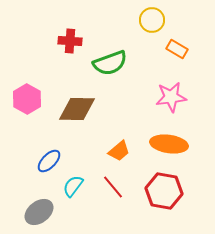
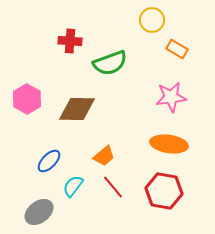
orange trapezoid: moved 15 px left, 5 px down
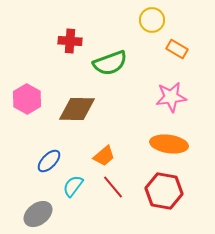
gray ellipse: moved 1 px left, 2 px down
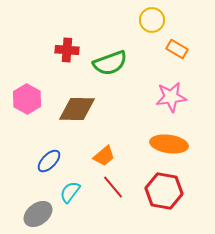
red cross: moved 3 px left, 9 px down
cyan semicircle: moved 3 px left, 6 px down
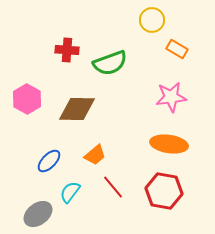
orange trapezoid: moved 9 px left, 1 px up
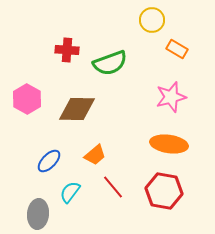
pink star: rotated 8 degrees counterclockwise
gray ellipse: rotated 48 degrees counterclockwise
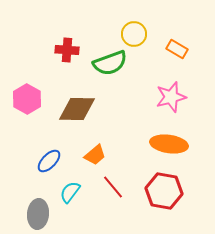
yellow circle: moved 18 px left, 14 px down
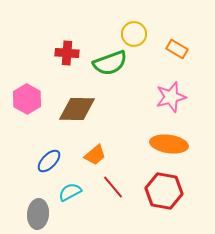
red cross: moved 3 px down
cyan semicircle: rotated 25 degrees clockwise
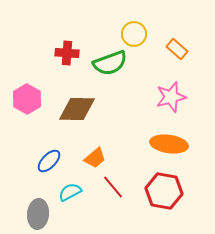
orange rectangle: rotated 10 degrees clockwise
orange trapezoid: moved 3 px down
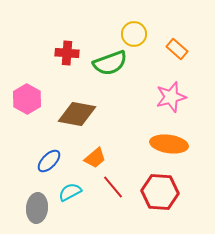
brown diamond: moved 5 px down; rotated 9 degrees clockwise
red hexagon: moved 4 px left, 1 px down; rotated 6 degrees counterclockwise
gray ellipse: moved 1 px left, 6 px up
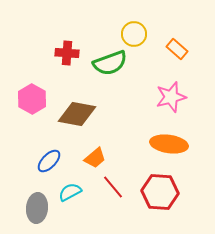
pink hexagon: moved 5 px right
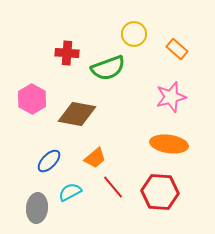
green semicircle: moved 2 px left, 5 px down
